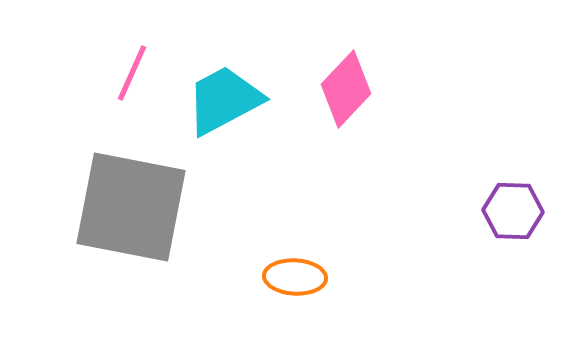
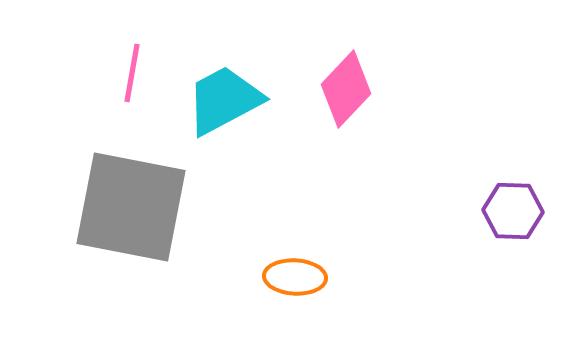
pink line: rotated 14 degrees counterclockwise
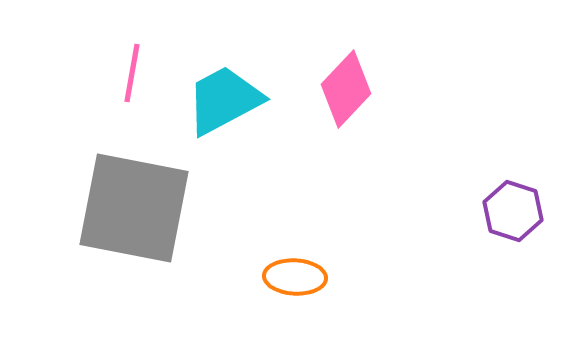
gray square: moved 3 px right, 1 px down
purple hexagon: rotated 16 degrees clockwise
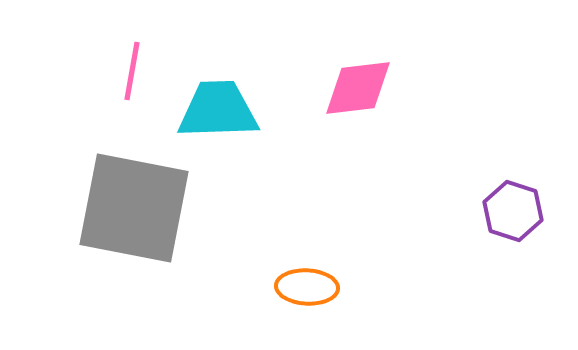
pink line: moved 2 px up
pink diamond: moved 12 px right, 1 px up; rotated 40 degrees clockwise
cyan trapezoid: moved 6 px left, 10 px down; rotated 26 degrees clockwise
orange ellipse: moved 12 px right, 10 px down
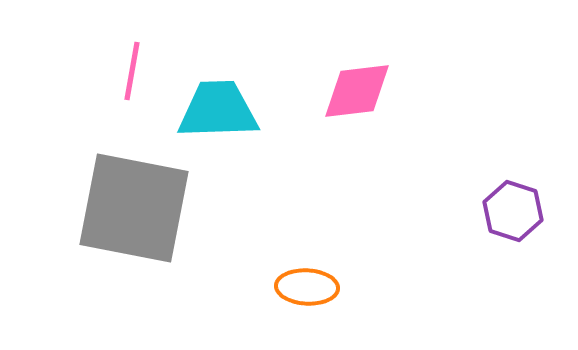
pink diamond: moved 1 px left, 3 px down
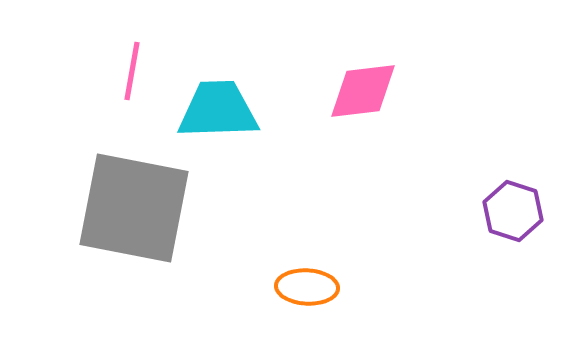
pink diamond: moved 6 px right
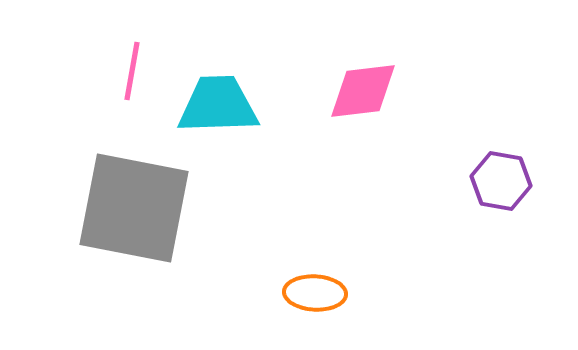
cyan trapezoid: moved 5 px up
purple hexagon: moved 12 px left, 30 px up; rotated 8 degrees counterclockwise
orange ellipse: moved 8 px right, 6 px down
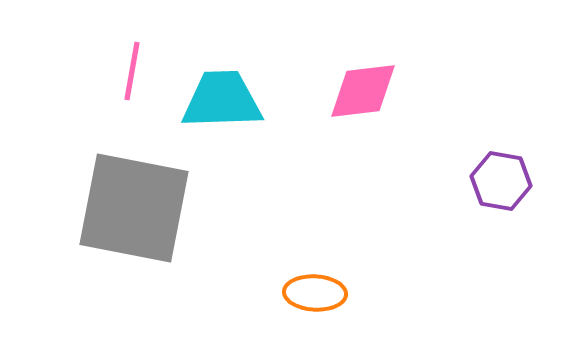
cyan trapezoid: moved 4 px right, 5 px up
